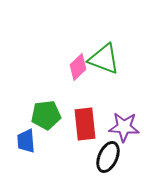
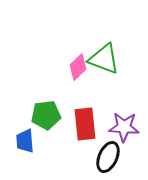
blue trapezoid: moved 1 px left
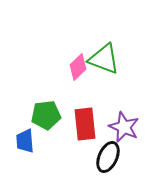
purple star: rotated 20 degrees clockwise
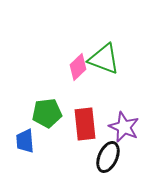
green pentagon: moved 1 px right, 2 px up
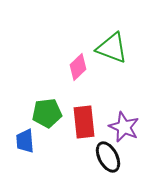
green triangle: moved 8 px right, 11 px up
red rectangle: moved 1 px left, 2 px up
black ellipse: rotated 52 degrees counterclockwise
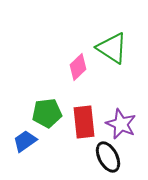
green triangle: rotated 12 degrees clockwise
purple star: moved 3 px left, 3 px up
blue trapezoid: rotated 60 degrees clockwise
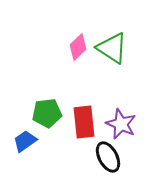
pink diamond: moved 20 px up
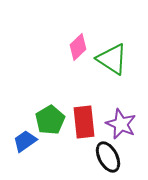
green triangle: moved 11 px down
green pentagon: moved 3 px right, 7 px down; rotated 24 degrees counterclockwise
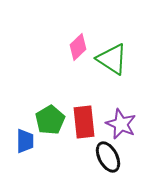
blue trapezoid: rotated 125 degrees clockwise
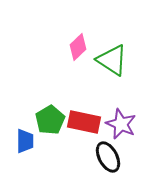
green triangle: moved 1 px down
red rectangle: rotated 72 degrees counterclockwise
